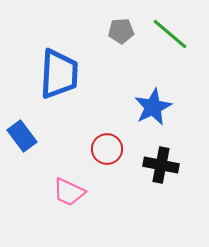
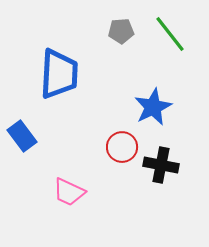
green line: rotated 12 degrees clockwise
red circle: moved 15 px right, 2 px up
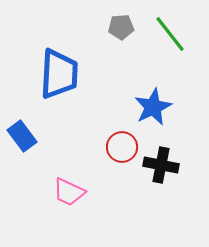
gray pentagon: moved 4 px up
